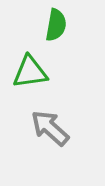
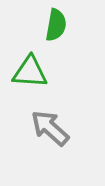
green triangle: rotated 12 degrees clockwise
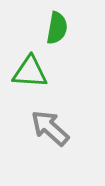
green semicircle: moved 1 px right, 3 px down
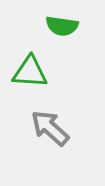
green semicircle: moved 5 px right, 2 px up; rotated 88 degrees clockwise
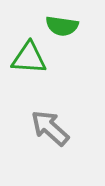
green triangle: moved 1 px left, 14 px up
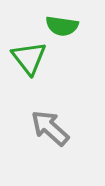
green triangle: rotated 48 degrees clockwise
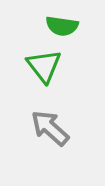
green triangle: moved 15 px right, 8 px down
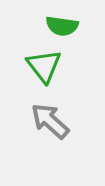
gray arrow: moved 7 px up
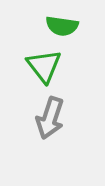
gray arrow: moved 3 px up; rotated 114 degrees counterclockwise
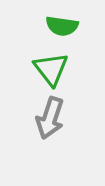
green triangle: moved 7 px right, 3 px down
